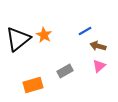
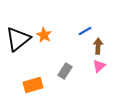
brown arrow: rotated 77 degrees clockwise
gray rectangle: rotated 28 degrees counterclockwise
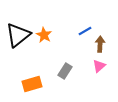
black triangle: moved 4 px up
brown arrow: moved 2 px right, 2 px up
orange rectangle: moved 1 px left, 1 px up
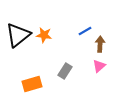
orange star: rotated 21 degrees counterclockwise
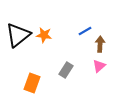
gray rectangle: moved 1 px right, 1 px up
orange rectangle: moved 1 px up; rotated 54 degrees counterclockwise
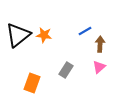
pink triangle: moved 1 px down
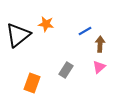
orange star: moved 2 px right, 11 px up
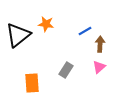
orange rectangle: rotated 24 degrees counterclockwise
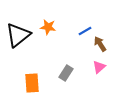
orange star: moved 2 px right, 3 px down
brown arrow: rotated 35 degrees counterclockwise
gray rectangle: moved 3 px down
